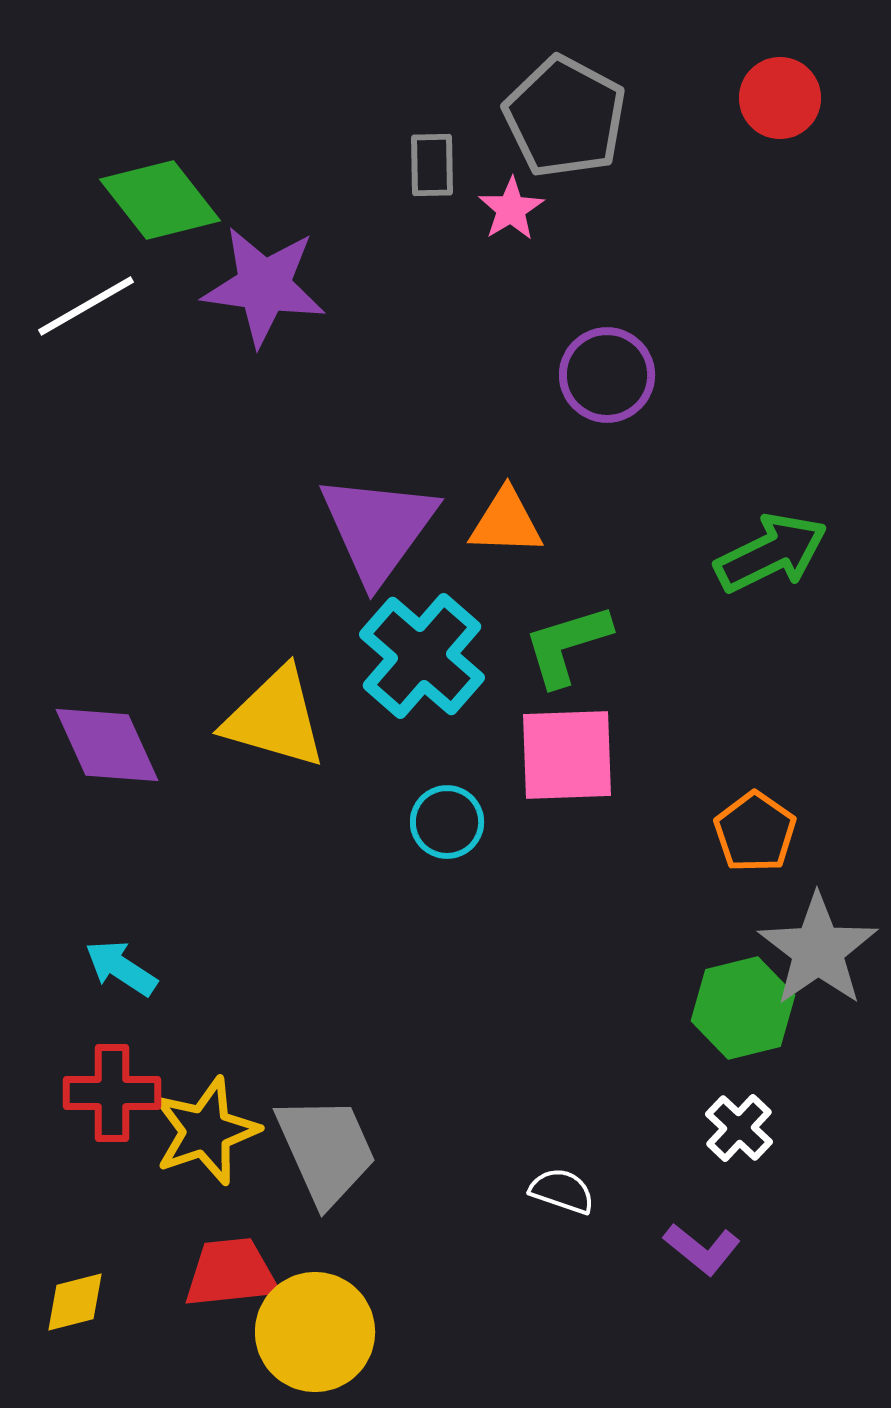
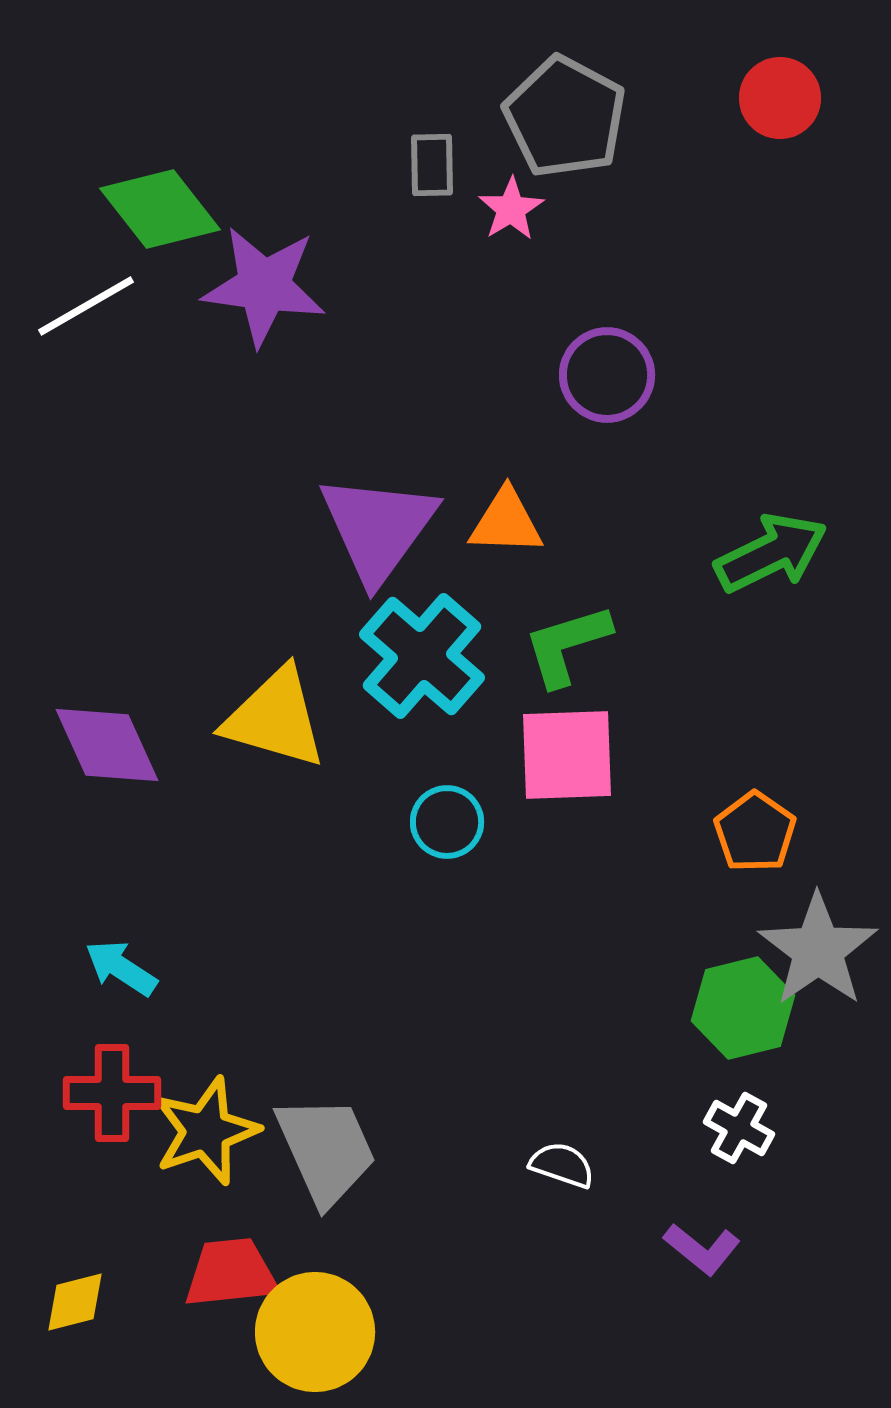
green diamond: moved 9 px down
white cross: rotated 14 degrees counterclockwise
white semicircle: moved 26 px up
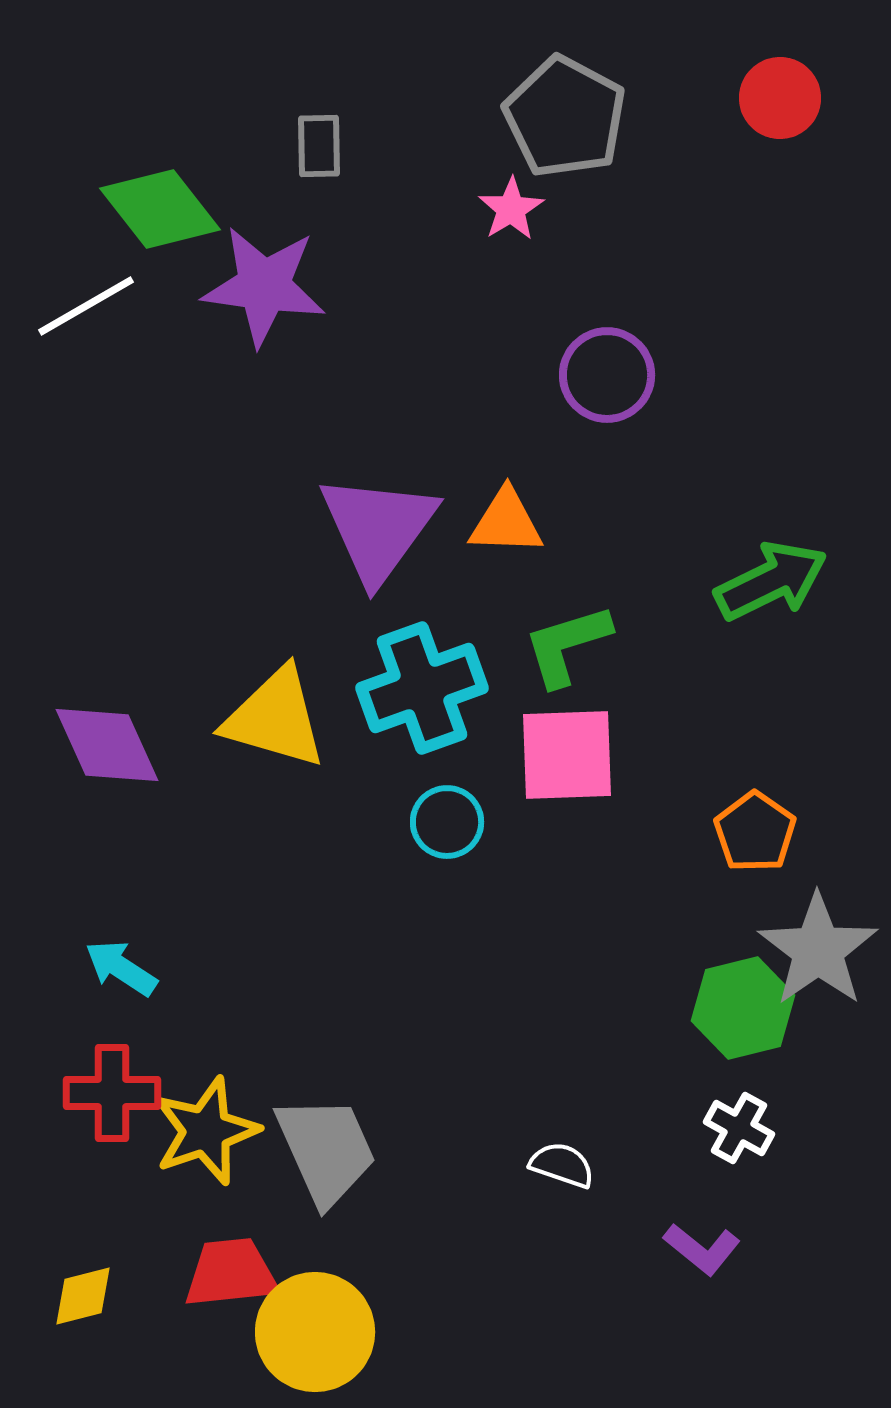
gray rectangle: moved 113 px left, 19 px up
green arrow: moved 28 px down
cyan cross: moved 32 px down; rotated 29 degrees clockwise
yellow diamond: moved 8 px right, 6 px up
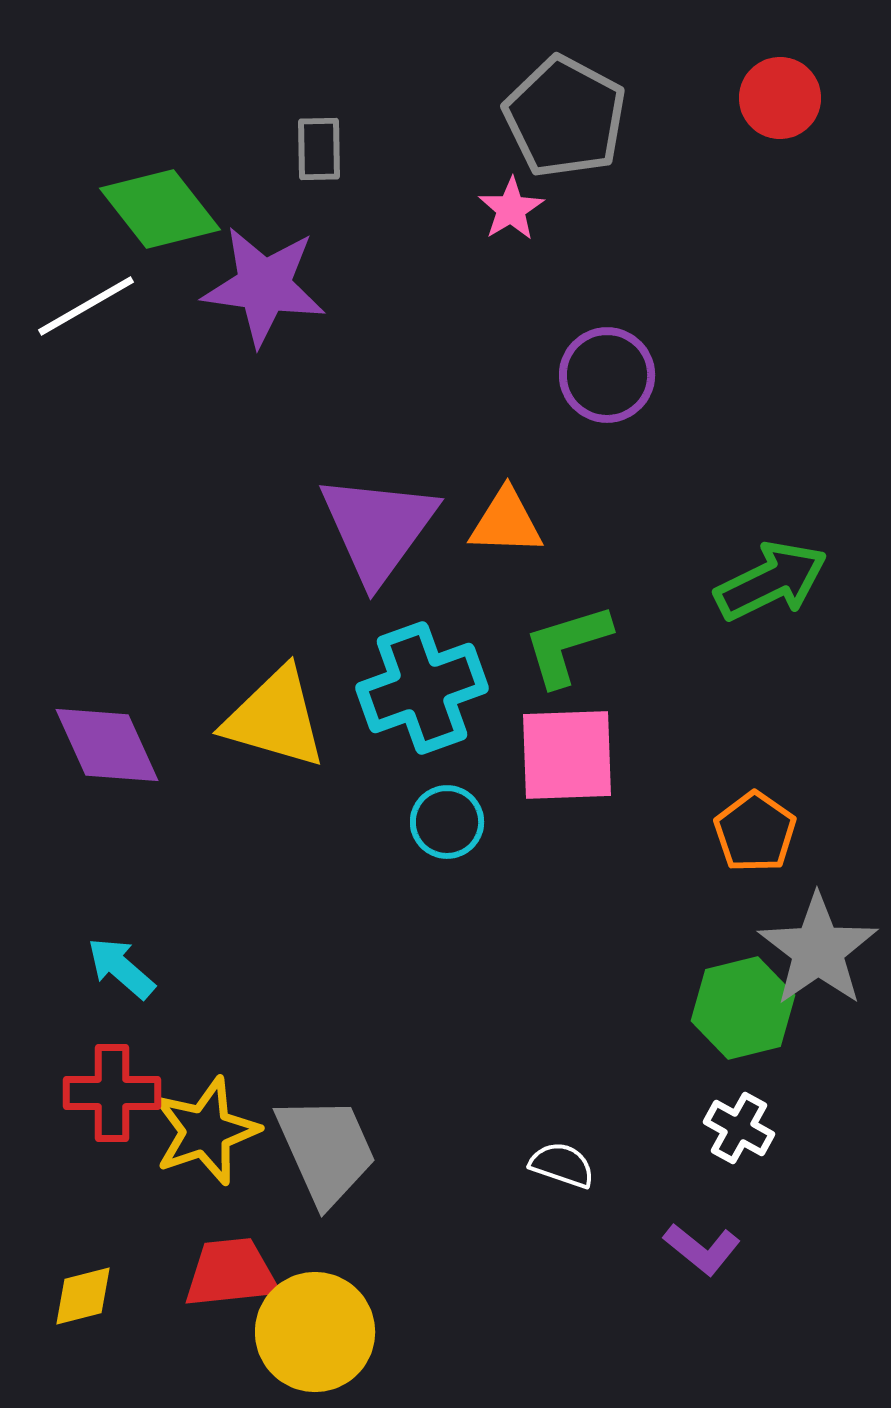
gray rectangle: moved 3 px down
cyan arrow: rotated 8 degrees clockwise
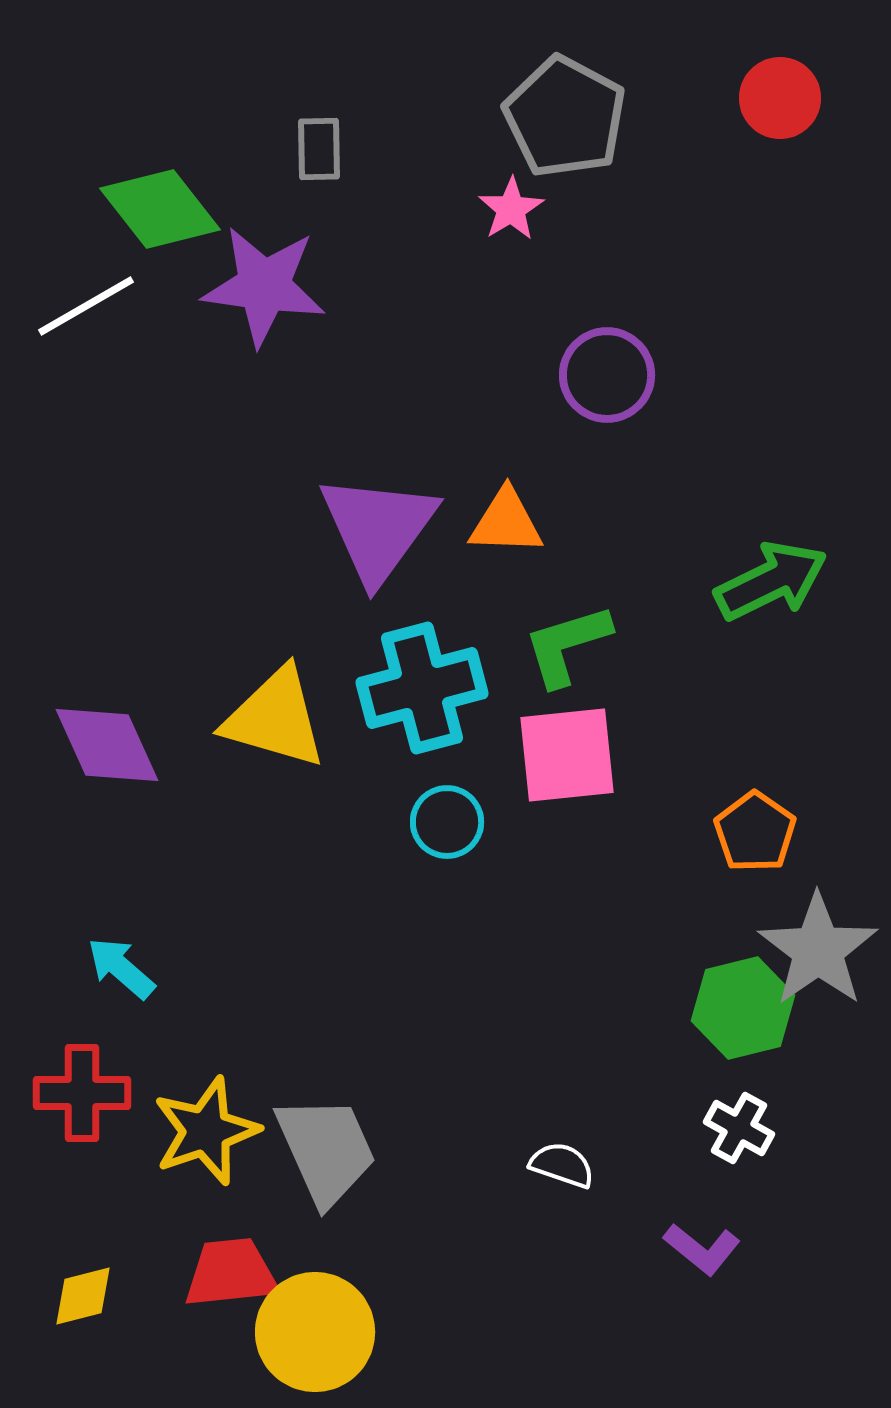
cyan cross: rotated 5 degrees clockwise
pink square: rotated 4 degrees counterclockwise
red cross: moved 30 px left
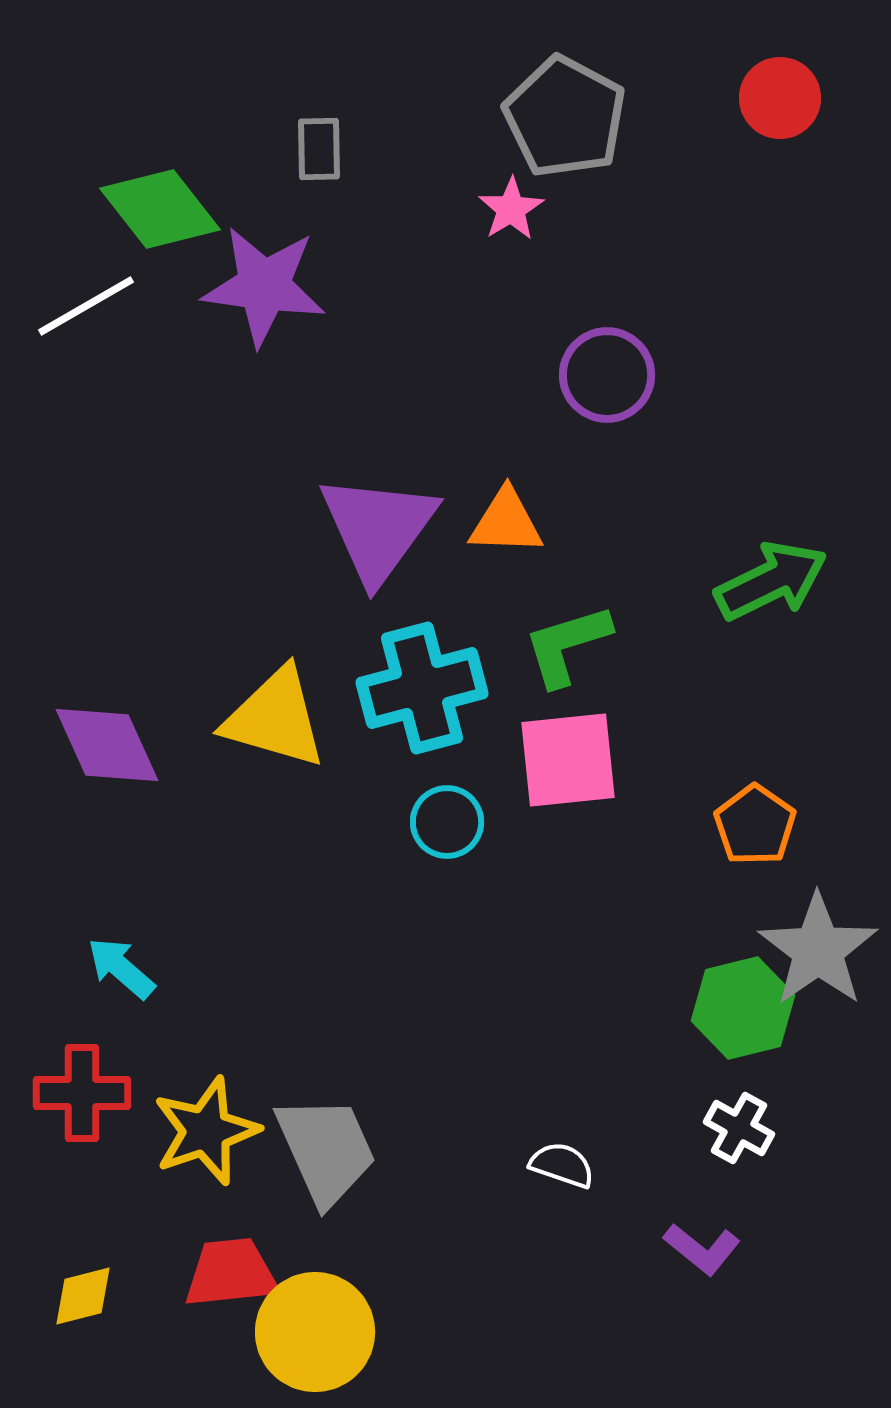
pink square: moved 1 px right, 5 px down
orange pentagon: moved 7 px up
